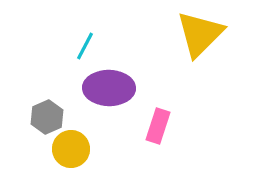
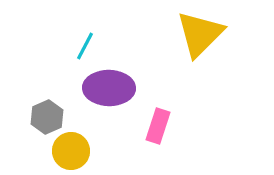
yellow circle: moved 2 px down
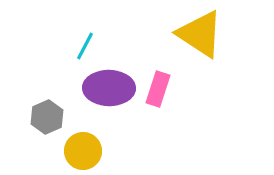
yellow triangle: rotated 42 degrees counterclockwise
pink rectangle: moved 37 px up
yellow circle: moved 12 px right
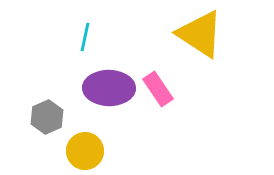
cyan line: moved 9 px up; rotated 16 degrees counterclockwise
pink rectangle: rotated 52 degrees counterclockwise
yellow circle: moved 2 px right
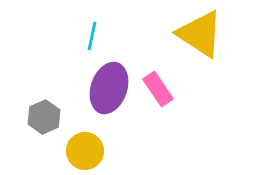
cyan line: moved 7 px right, 1 px up
purple ellipse: rotated 72 degrees counterclockwise
gray hexagon: moved 3 px left
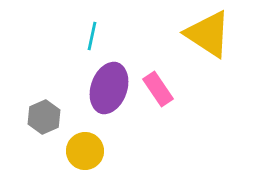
yellow triangle: moved 8 px right
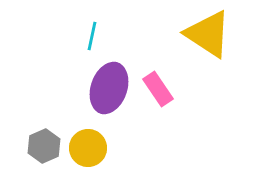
gray hexagon: moved 29 px down
yellow circle: moved 3 px right, 3 px up
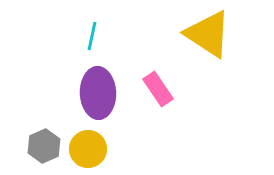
purple ellipse: moved 11 px left, 5 px down; rotated 21 degrees counterclockwise
yellow circle: moved 1 px down
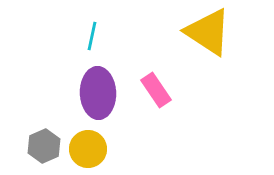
yellow triangle: moved 2 px up
pink rectangle: moved 2 px left, 1 px down
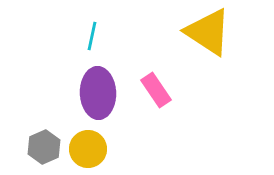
gray hexagon: moved 1 px down
